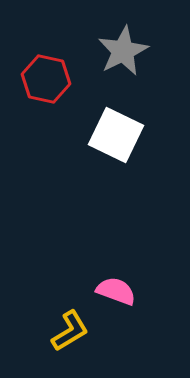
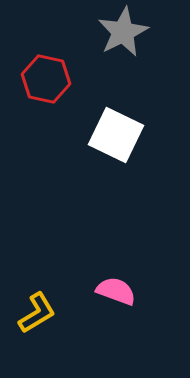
gray star: moved 19 px up
yellow L-shape: moved 33 px left, 18 px up
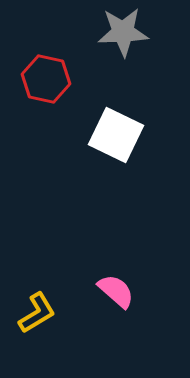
gray star: rotated 24 degrees clockwise
pink semicircle: rotated 21 degrees clockwise
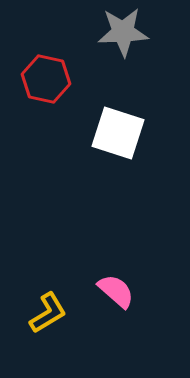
white square: moved 2 px right, 2 px up; rotated 8 degrees counterclockwise
yellow L-shape: moved 11 px right
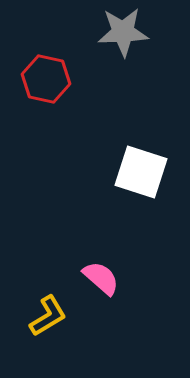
white square: moved 23 px right, 39 px down
pink semicircle: moved 15 px left, 13 px up
yellow L-shape: moved 3 px down
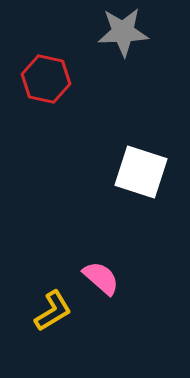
yellow L-shape: moved 5 px right, 5 px up
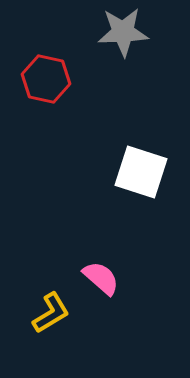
yellow L-shape: moved 2 px left, 2 px down
